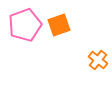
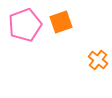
orange square: moved 2 px right, 3 px up
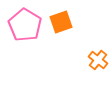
pink pentagon: rotated 20 degrees counterclockwise
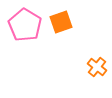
orange cross: moved 1 px left, 7 px down
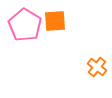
orange square: moved 6 px left, 1 px up; rotated 15 degrees clockwise
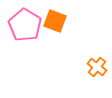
orange square: rotated 25 degrees clockwise
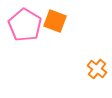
orange cross: moved 2 px down
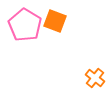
orange cross: moved 2 px left, 9 px down
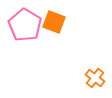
orange square: moved 1 px left, 1 px down
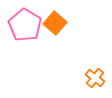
orange square: moved 1 px right, 1 px down; rotated 20 degrees clockwise
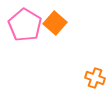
orange cross: rotated 18 degrees counterclockwise
